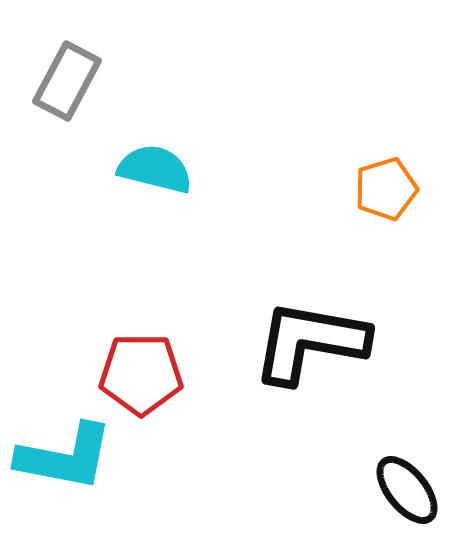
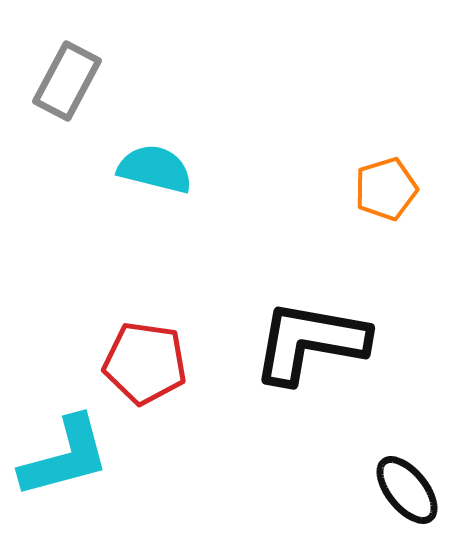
red pentagon: moved 4 px right, 11 px up; rotated 8 degrees clockwise
cyan L-shape: rotated 26 degrees counterclockwise
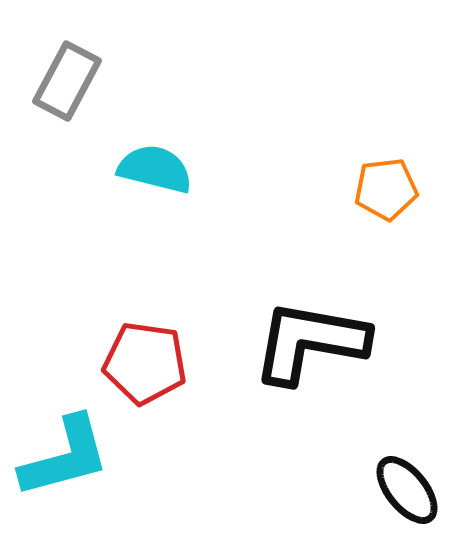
orange pentagon: rotated 10 degrees clockwise
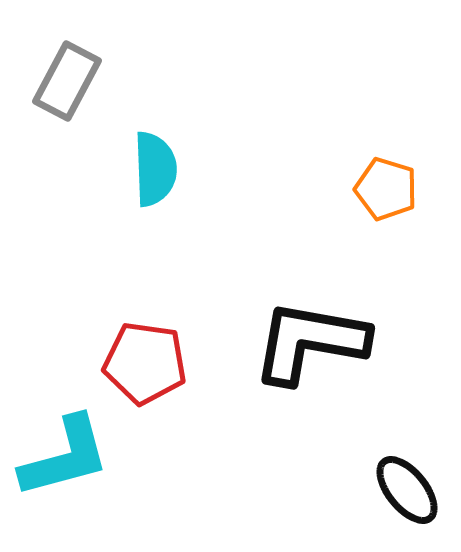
cyan semicircle: rotated 74 degrees clockwise
orange pentagon: rotated 24 degrees clockwise
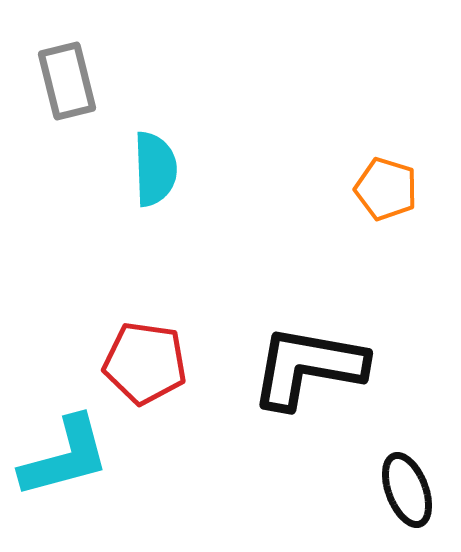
gray rectangle: rotated 42 degrees counterclockwise
black L-shape: moved 2 px left, 25 px down
black ellipse: rotated 18 degrees clockwise
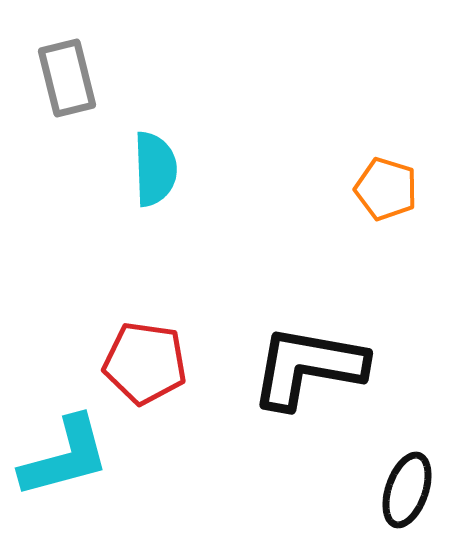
gray rectangle: moved 3 px up
black ellipse: rotated 40 degrees clockwise
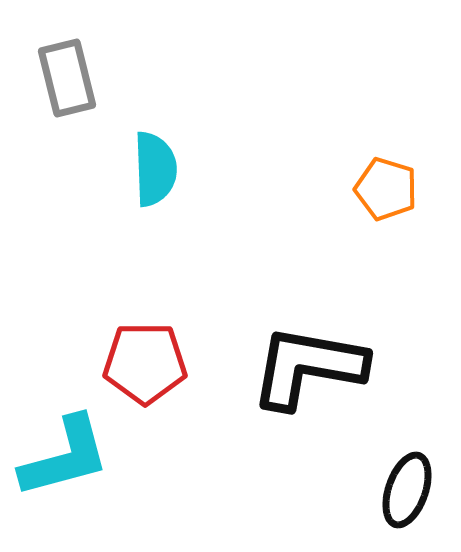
red pentagon: rotated 8 degrees counterclockwise
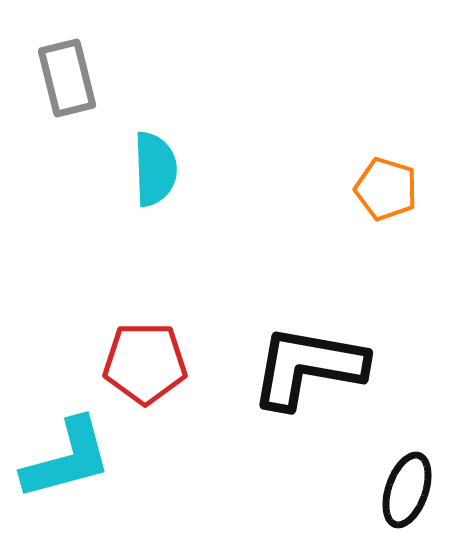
cyan L-shape: moved 2 px right, 2 px down
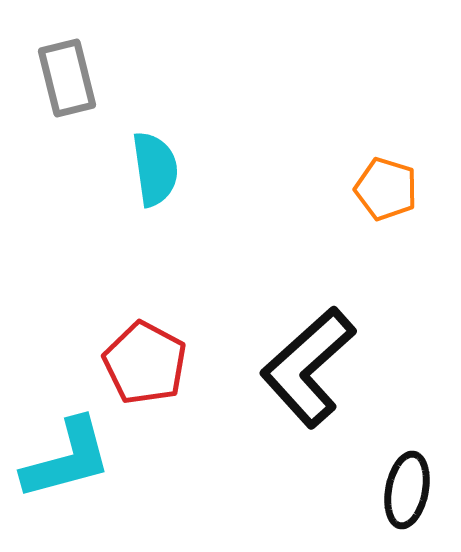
cyan semicircle: rotated 6 degrees counterclockwise
red pentagon: rotated 28 degrees clockwise
black L-shape: rotated 52 degrees counterclockwise
black ellipse: rotated 8 degrees counterclockwise
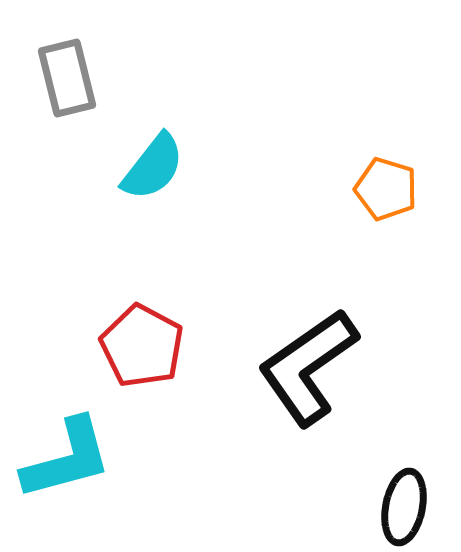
cyan semicircle: moved 2 px left, 2 px up; rotated 46 degrees clockwise
red pentagon: moved 3 px left, 17 px up
black L-shape: rotated 7 degrees clockwise
black ellipse: moved 3 px left, 17 px down
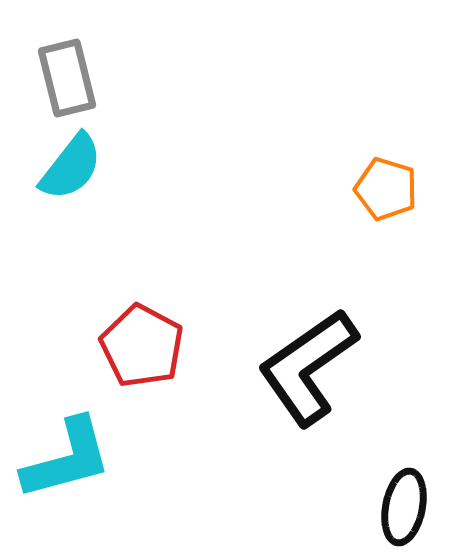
cyan semicircle: moved 82 px left
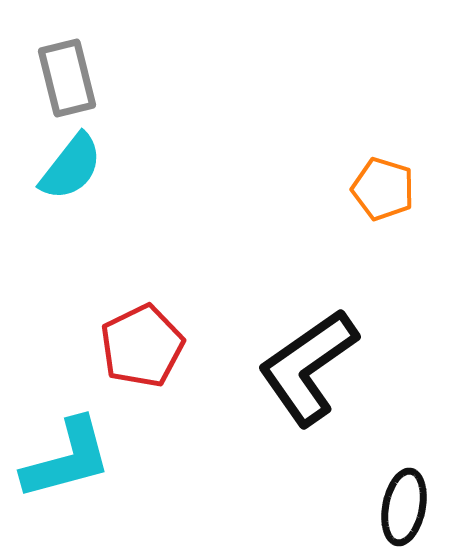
orange pentagon: moved 3 px left
red pentagon: rotated 18 degrees clockwise
